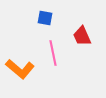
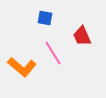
pink line: rotated 20 degrees counterclockwise
orange L-shape: moved 2 px right, 2 px up
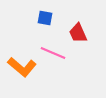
red trapezoid: moved 4 px left, 3 px up
pink line: rotated 35 degrees counterclockwise
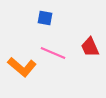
red trapezoid: moved 12 px right, 14 px down
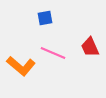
blue square: rotated 21 degrees counterclockwise
orange L-shape: moved 1 px left, 1 px up
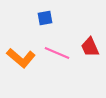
pink line: moved 4 px right
orange L-shape: moved 8 px up
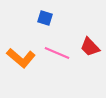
blue square: rotated 28 degrees clockwise
red trapezoid: rotated 20 degrees counterclockwise
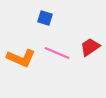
red trapezoid: rotated 100 degrees clockwise
orange L-shape: rotated 16 degrees counterclockwise
